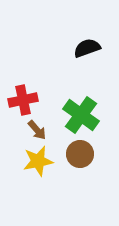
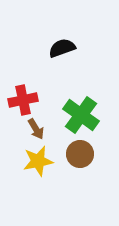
black semicircle: moved 25 px left
brown arrow: moved 1 px left, 1 px up; rotated 10 degrees clockwise
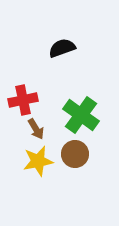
brown circle: moved 5 px left
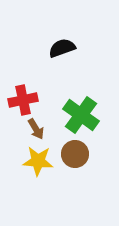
yellow star: rotated 16 degrees clockwise
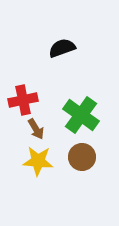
brown circle: moved 7 px right, 3 px down
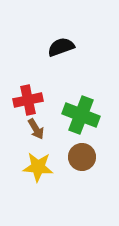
black semicircle: moved 1 px left, 1 px up
red cross: moved 5 px right
green cross: rotated 15 degrees counterclockwise
yellow star: moved 6 px down
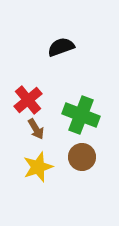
red cross: rotated 28 degrees counterclockwise
yellow star: rotated 24 degrees counterclockwise
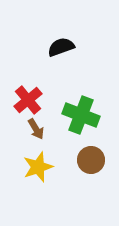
brown circle: moved 9 px right, 3 px down
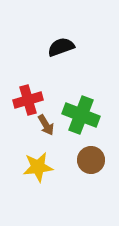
red cross: rotated 24 degrees clockwise
brown arrow: moved 10 px right, 4 px up
yellow star: rotated 12 degrees clockwise
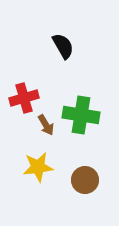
black semicircle: moved 2 px right, 1 px up; rotated 80 degrees clockwise
red cross: moved 4 px left, 2 px up
green cross: rotated 12 degrees counterclockwise
brown circle: moved 6 px left, 20 px down
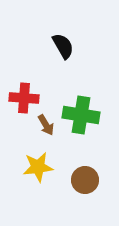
red cross: rotated 20 degrees clockwise
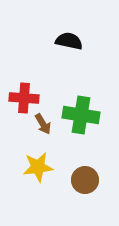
black semicircle: moved 6 px right, 5 px up; rotated 48 degrees counterclockwise
brown arrow: moved 3 px left, 1 px up
